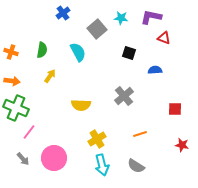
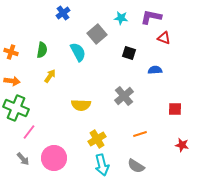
gray square: moved 5 px down
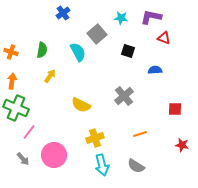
black square: moved 1 px left, 2 px up
orange arrow: rotated 91 degrees counterclockwise
yellow semicircle: rotated 24 degrees clockwise
yellow cross: moved 2 px left, 1 px up; rotated 12 degrees clockwise
pink circle: moved 3 px up
